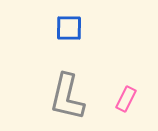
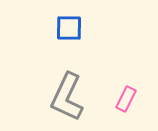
gray L-shape: rotated 12 degrees clockwise
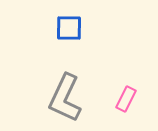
gray L-shape: moved 2 px left, 1 px down
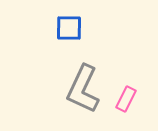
gray L-shape: moved 18 px right, 9 px up
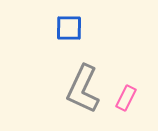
pink rectangle: moved 1 px up
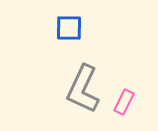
pink rectangle: moved 2 px left, 4 px down
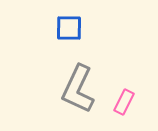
gray L-shape: moved 5 px left
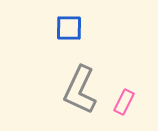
gray L-shape: moved 2 px right, 1 px down
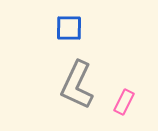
gray L-shape: moved 3 px left, 5 px up
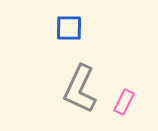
gray L-shape: moved 3 px right, 4 px down
